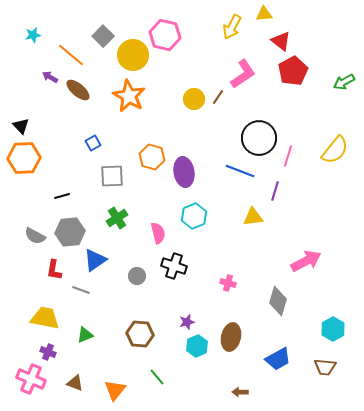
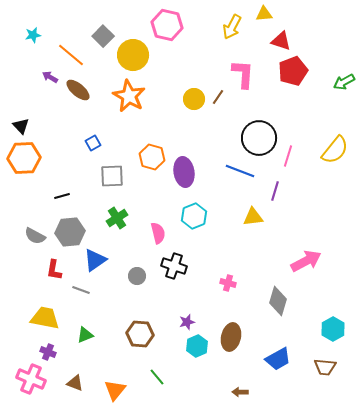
pink hexagon at (165, 35): moved 2 px right, 10 px up
red triangle at (281, 41): rotated 20 degrees counterclockwise
red pentagon at (293, 71): rotated 8 degrees clockwise
pink L-shape at (243, 74): rotated 52 degrees counterclockwise
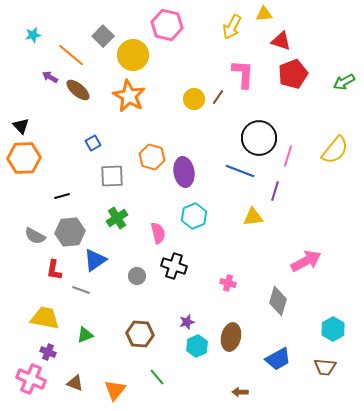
red pentagon at (293, 71): moved 3 px down
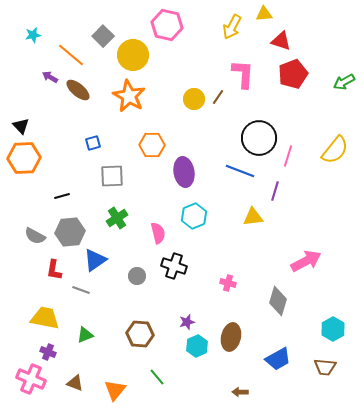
blue square at (93, 143): rotated 14 degrees clockwise
orange hexagon at (152, 157): moved 12 px up; rotated 15 degrees counterclockwise
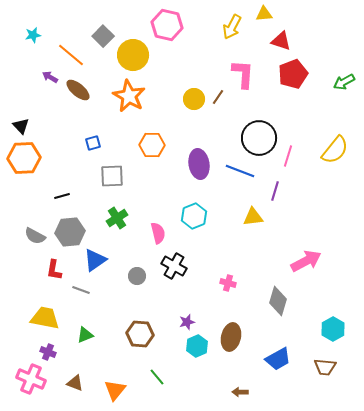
purple ellipse at (184, 172): moved 15 px right, 8 px up
black cross at (174, 266): rotated 10 degrees clockwise
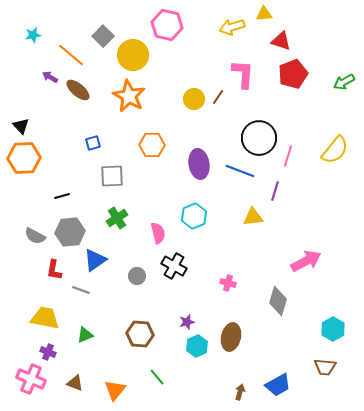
yellow arrow at (232, 27): rotated 45 degrees clockwise
blue trapezoid at (278, 359): moved 26 px down
brown arrow at (240, 392): rotated 105 degrees clockwise
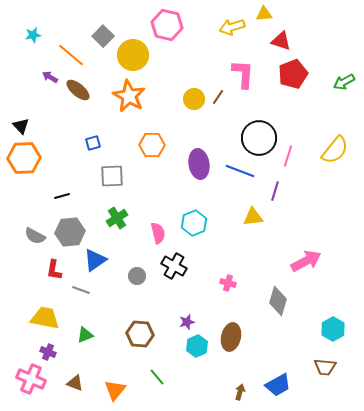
cyan hexagon at (194, 216): moved 7 px down
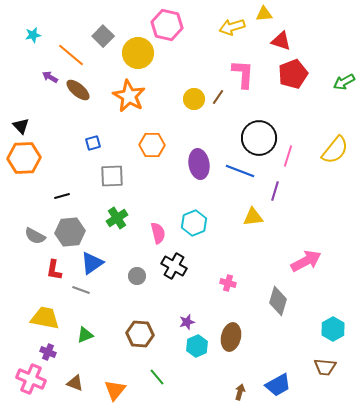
yellow circle at (133, 55): moved 5 px right, 2 px up
blue triangle at (95, 260): moved 3 px left, 3 px down
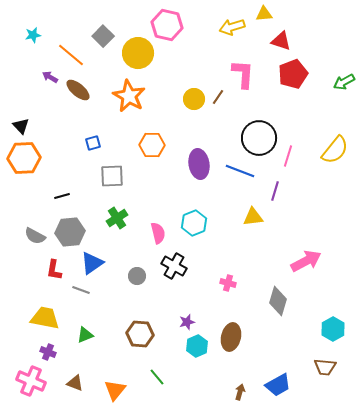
pink cross at (31, 379): moved 2 px down
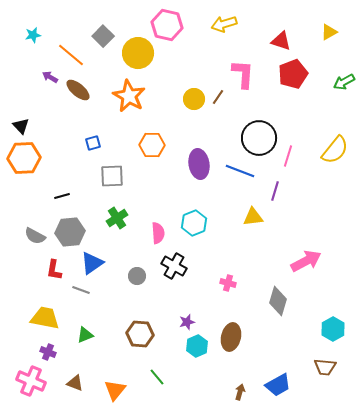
yellow triangle at (264, 14): moved 65 px right, 18 px down; rotated 24 degrees counterclockwise
yellow arrow at (232, 27): moved 8 px left, 3 px up
pink semicircle at (158, 233): rotated 10 degrees clockwise
